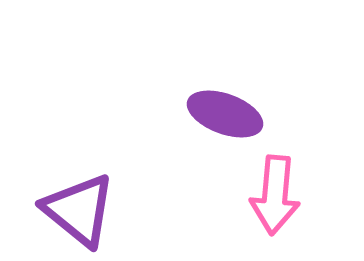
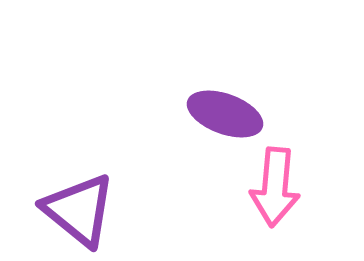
pink arrow: moved 8 px up
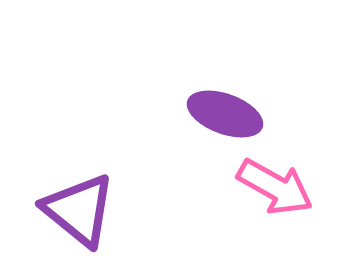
pink arrow: rotated 66 degrees counterclockwise
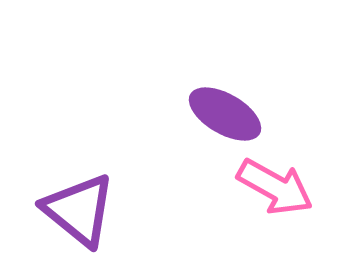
purple ellipse: rotated 10 degrees clockwise
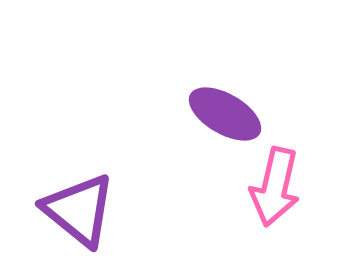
pink arrow: rotated 74 degrees clockwise
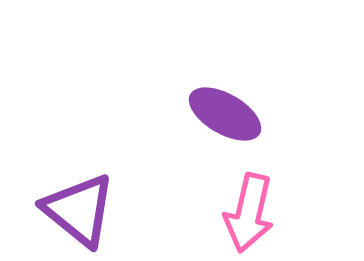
pink arrow: moved 26 px left, 26 px down
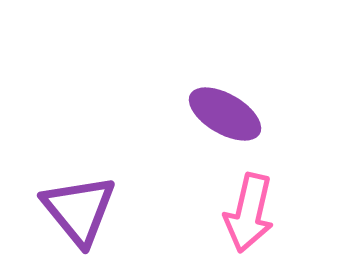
purple triangle: rotated 12 degrees clockwise
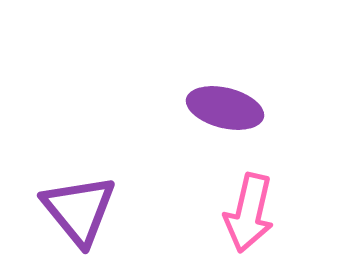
purple ellipse: moved 6 px up; rotated 16 degrees counterclockwise
